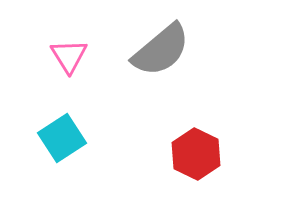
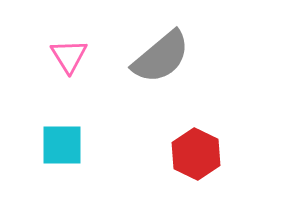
gray semicircle: moved 7 px down
cyan square: moved 7 px down; rotated 33 degrees clockwise
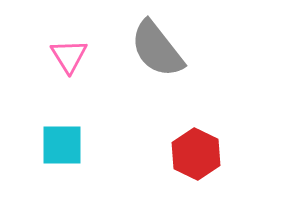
gray semicircle: moved 4 px left, 8 px up; rotated 92 degrees clockwise
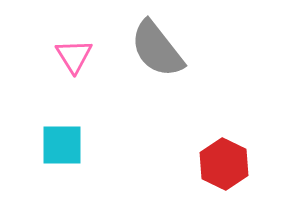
pink triangle: moved 5 px right
red hexagon: moved 28 px right, 10 px down
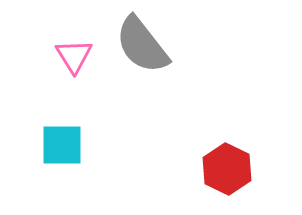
gray semicircle: moved 15 px left, 4 px up
red hexagon: moved 3 px right, 5 px down
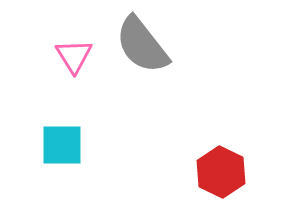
red hexagon: moved 6 px left, 3 px down
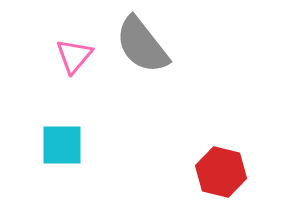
pink triangle: rotated 12 degrees clockwise
red hexagon: rotated 12 degrees counterclockwise
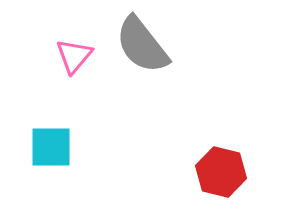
cyan square: moved 11 px left, 2 px down
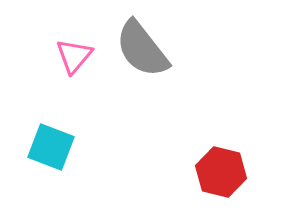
gray semicircle: moved 4 px down
cyan square: rotated 21 degrees clockwise
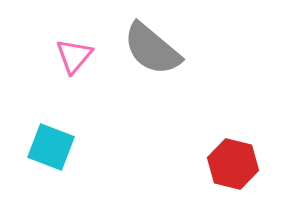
gray semicircle: moved 10 px right; rotated 12 degrees counterclockwise
red hexagon: moved 12 px right, 8 px up
